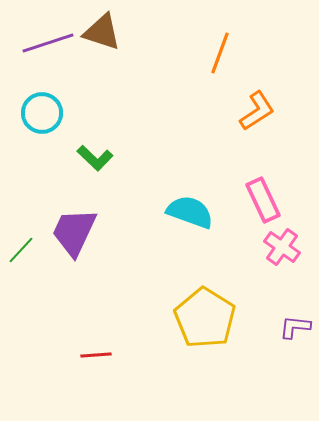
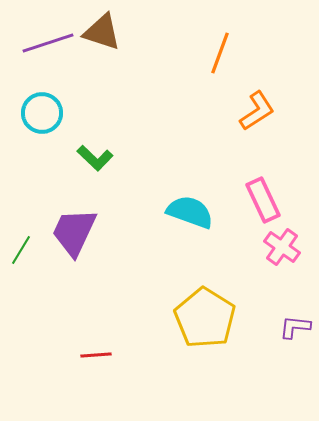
green line: rotated 12 degrees counterclockwise
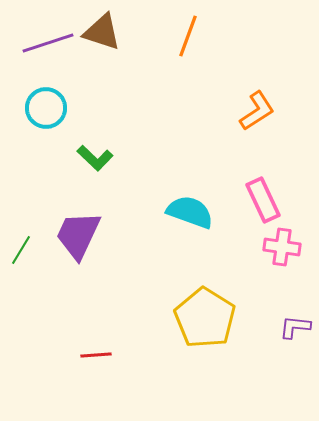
orange line: moved 32 px left, 17 px up
cyan circle: moved 4 px right, 5 px up
purple trapezoid: moved 4 px right, 3 px down
pink cross: rotated 27 degrees counterclockwise
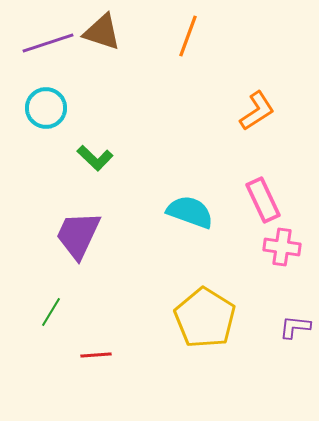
green line: moved 30 px right, 62 px down
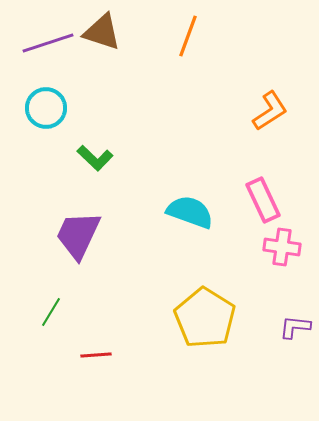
orange L-shape: moved 13 px right
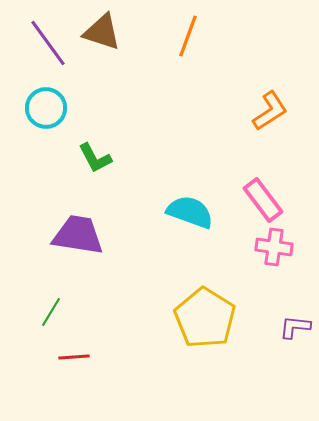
purple line: rotated 72 degrees clockwise
green L-shape: rotated 18 degrees clockwise
pink rectangle: rotated 12 degrees counterclockwise
purple trapezoid: rotated 74 degrees clockwise
pink cross: moved 8 px left
red line: moved 22 px left, 2 px down
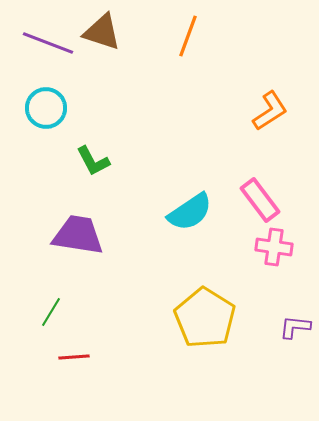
purple line: rotated 33 degrees counterclockwise
green L-shape: moved 2 px left, 3 px down
pink rectangle: moved 3 px left
cyan semicircle: rotated 126 degrees clockwise
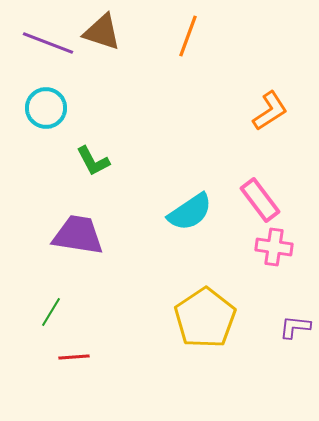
yellow pentagon: rotated 6 degrees clockwise
